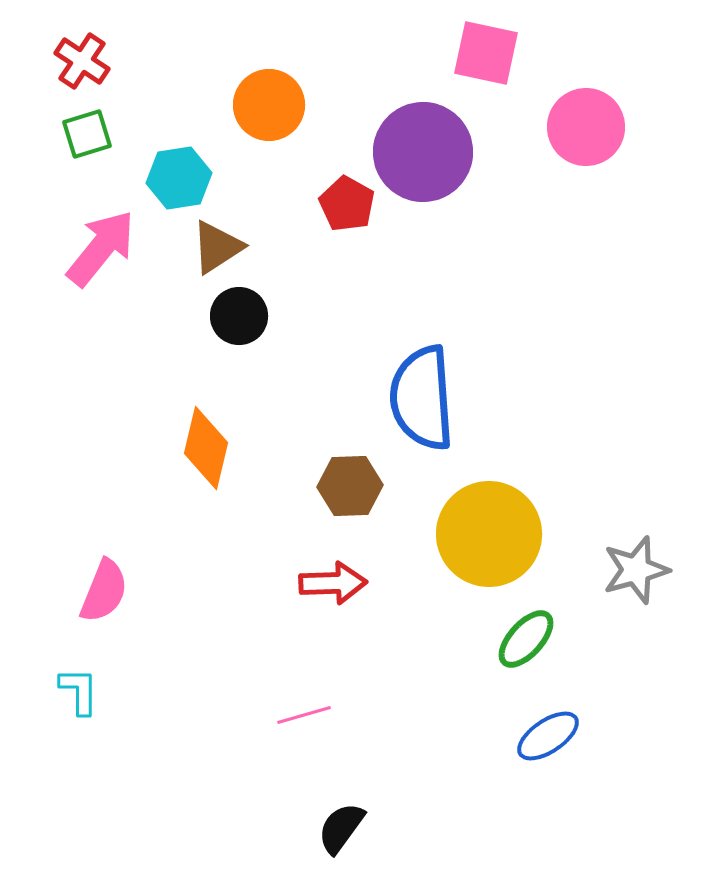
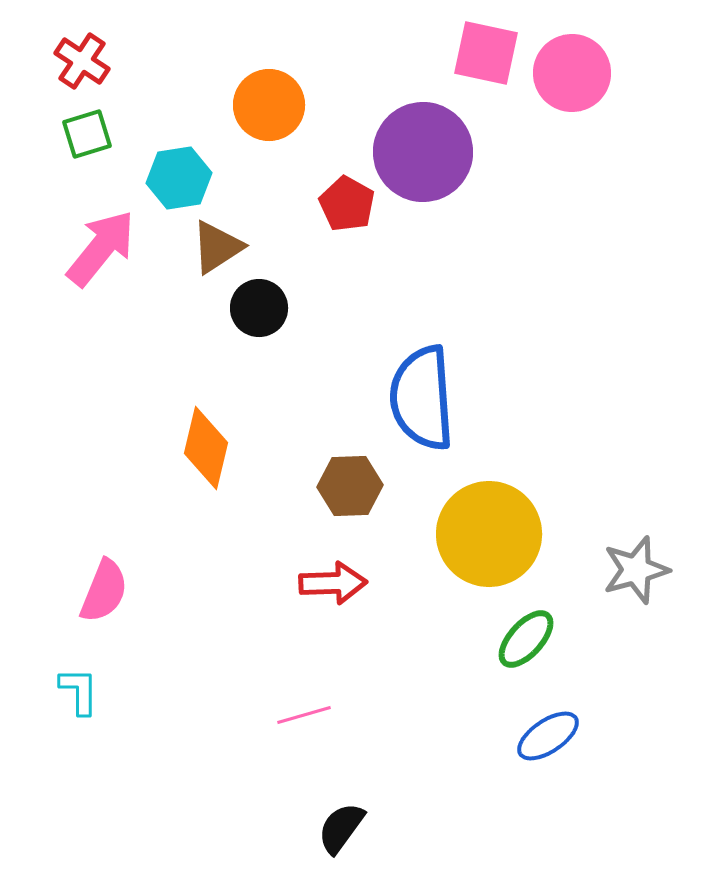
pink circle: moved 14 px left, 54 px up
black circle: moved 20 px right, 8 px up
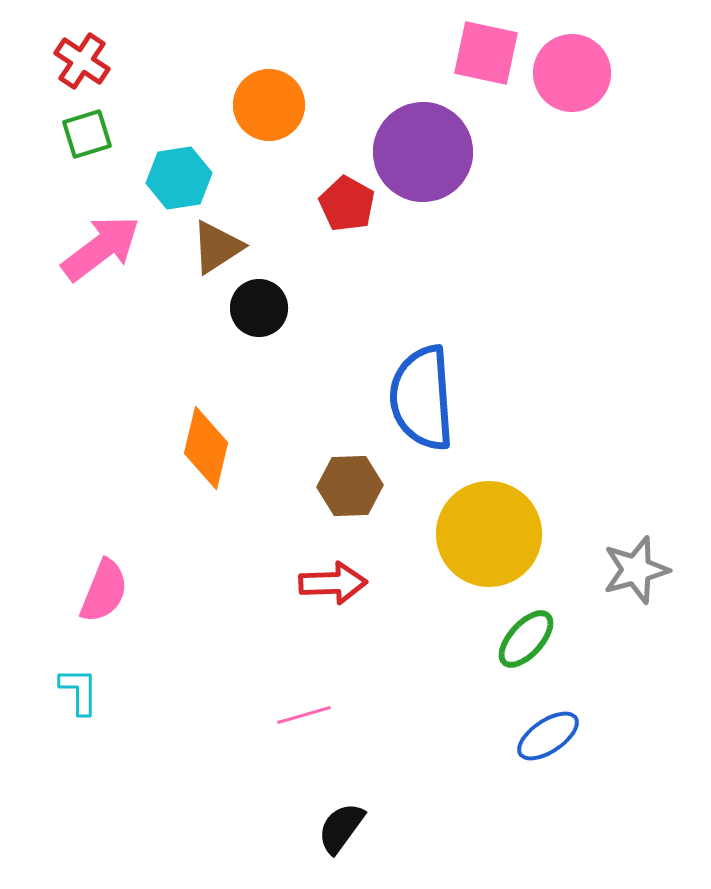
pink arrow: rotated 14 degrees clockwise
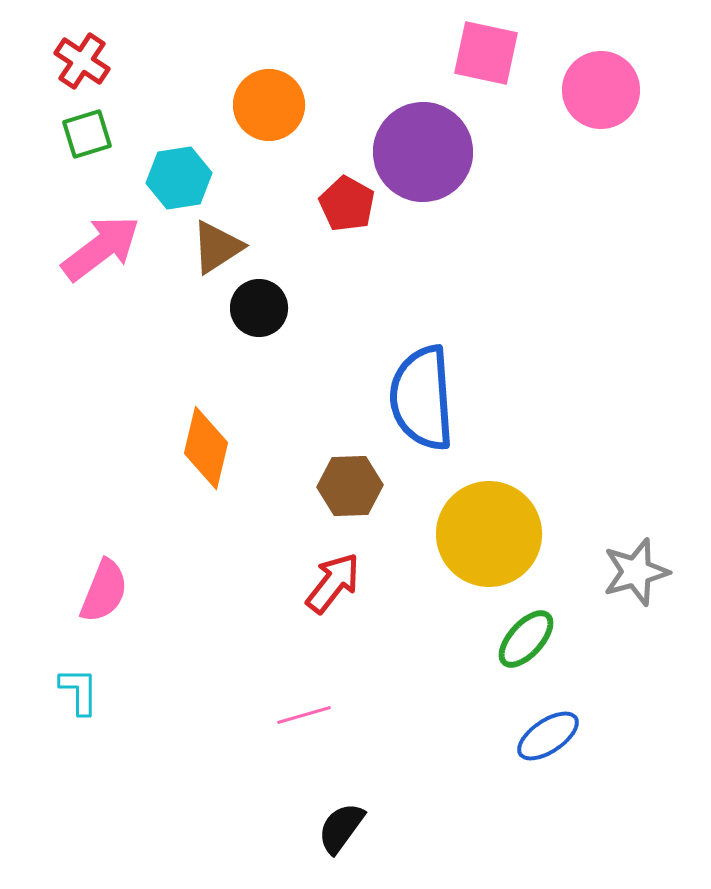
pink circle: moved 29 px right, 17 px down
gray star: moved 2 px down
red arrow: rotated 50 degrees counterclockwise
